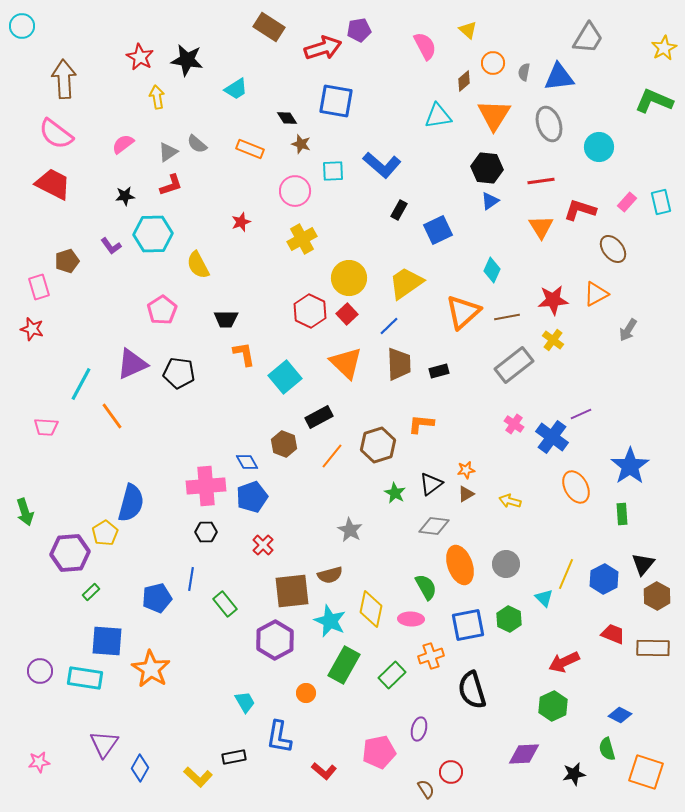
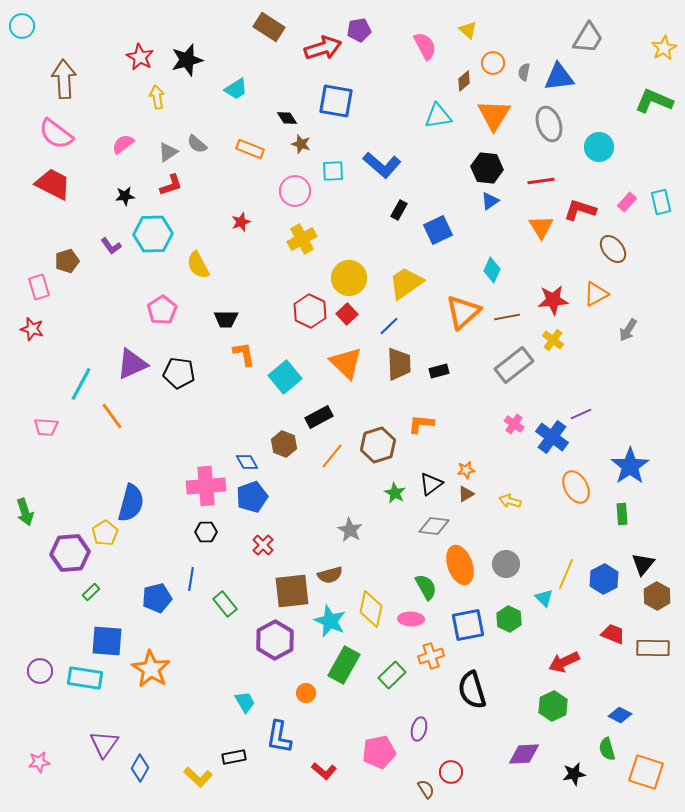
black star at (187, 60): rotated 24 degrees counterclockwise
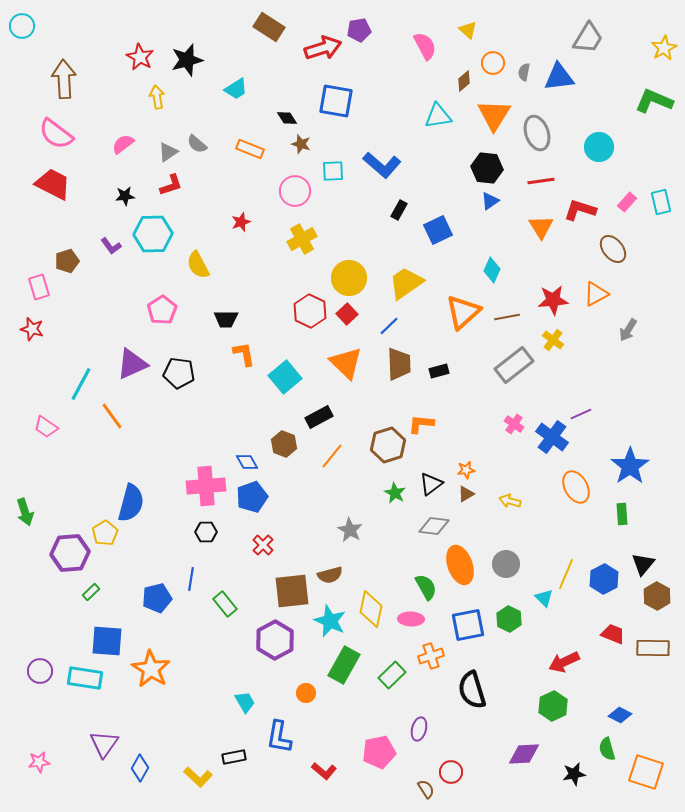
gray ellipse at (549, 124): moved 12 px left, 9 px down
pink trapezoid at (46, 427): rotated 30 degrees clockwise
brown hexagon at (378, 445): moved 10 px right
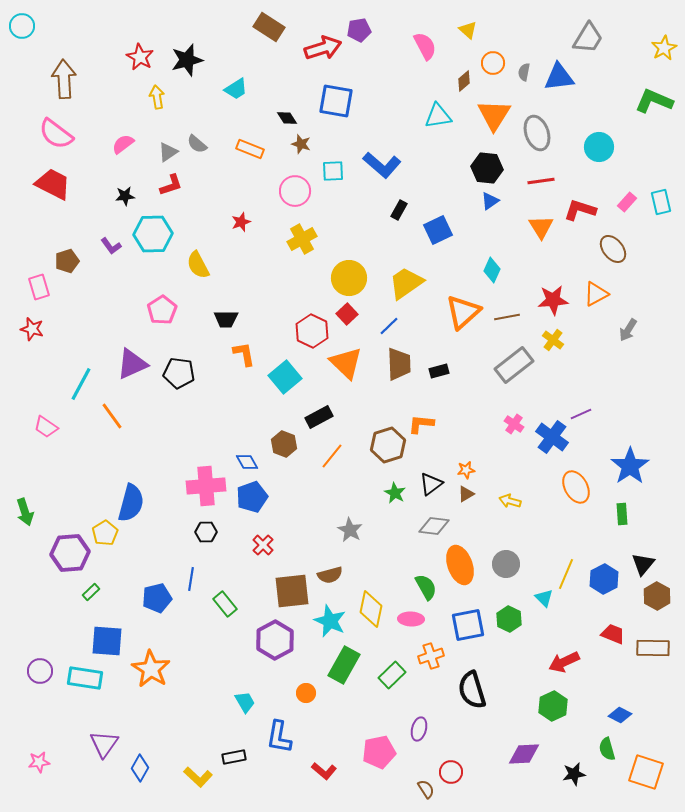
red hexagon at (310, 311): moved 2 px right, 20 px down
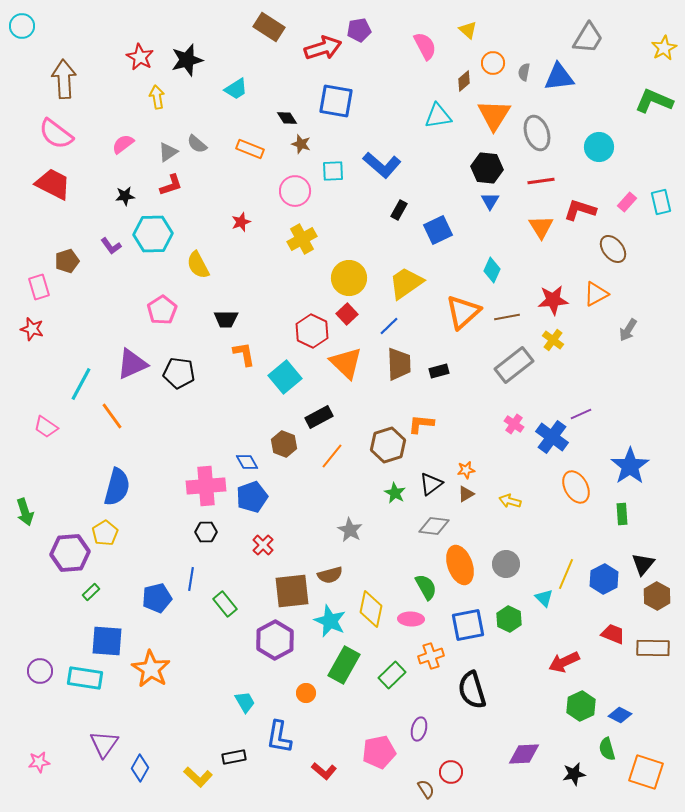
blue triangle at (490, 201): rotated 24 degrees counterclockwise
blue semicircle at (131, 503): moved 14 px left, 16 px up
green hexagon at (553, 706): moved 28 px right
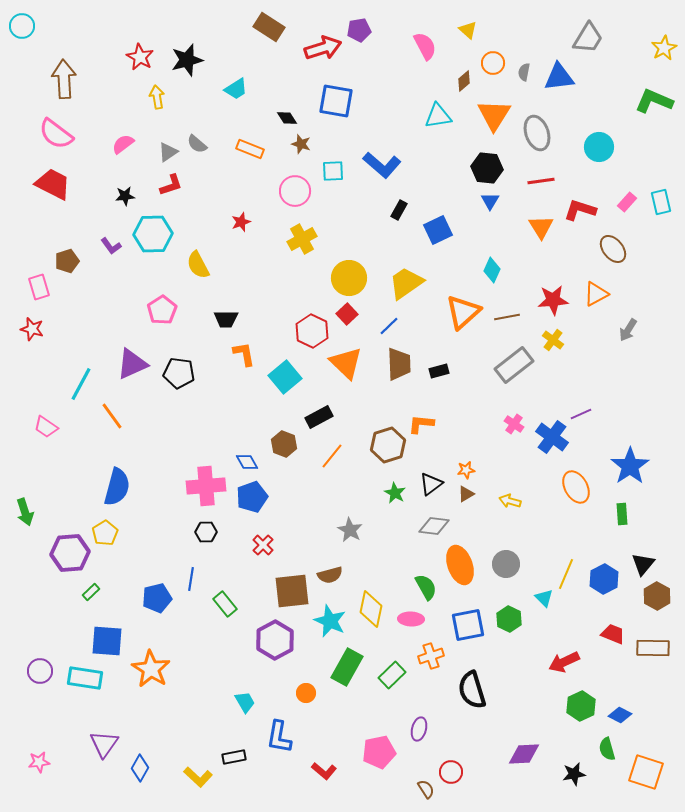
green rectangle at (344, 665): moved 3 px right, 2 px down
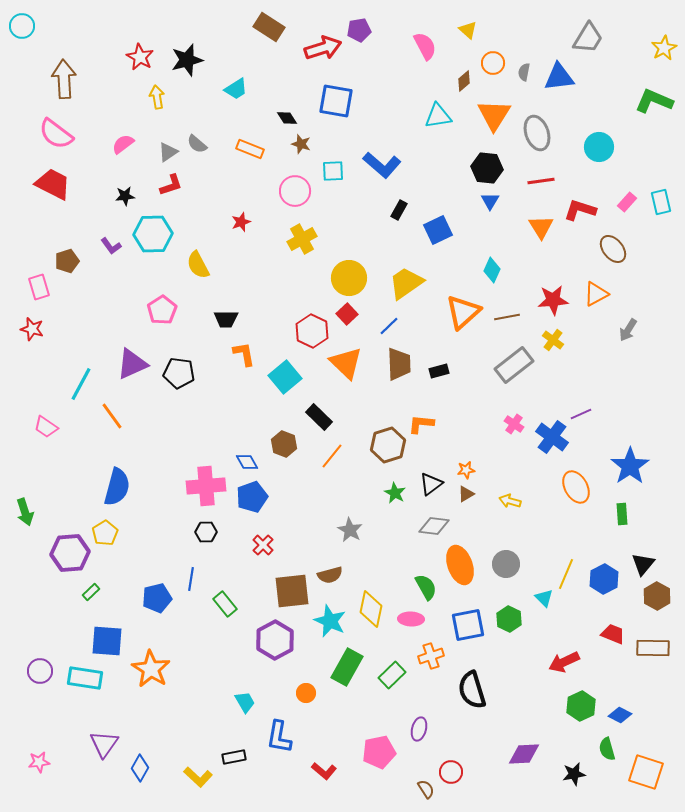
black rectangle at (319, 417): rotated 72 degrees clockwise
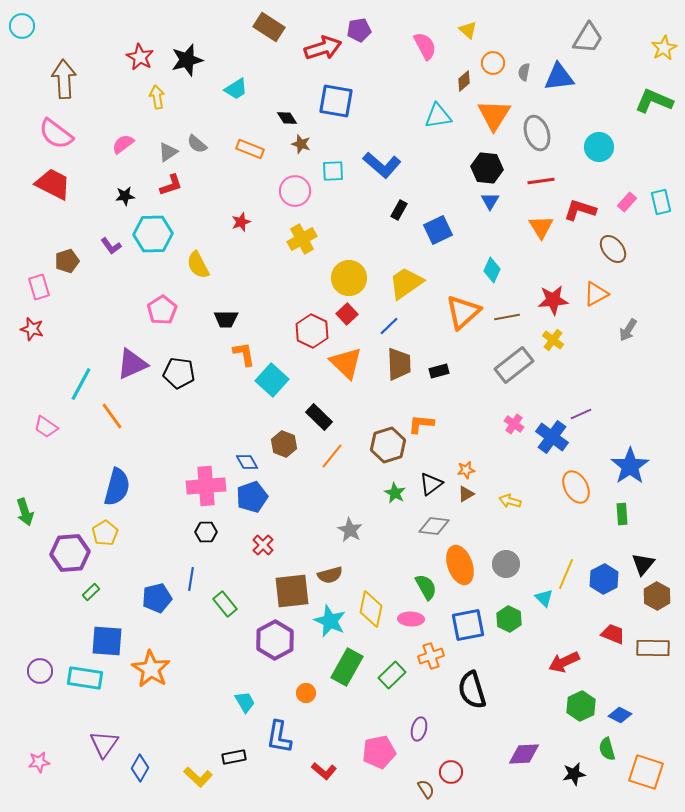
cyan square at (285, 377): moved 13 px left, 3 px down; rotated 8 degrees counterclockwise
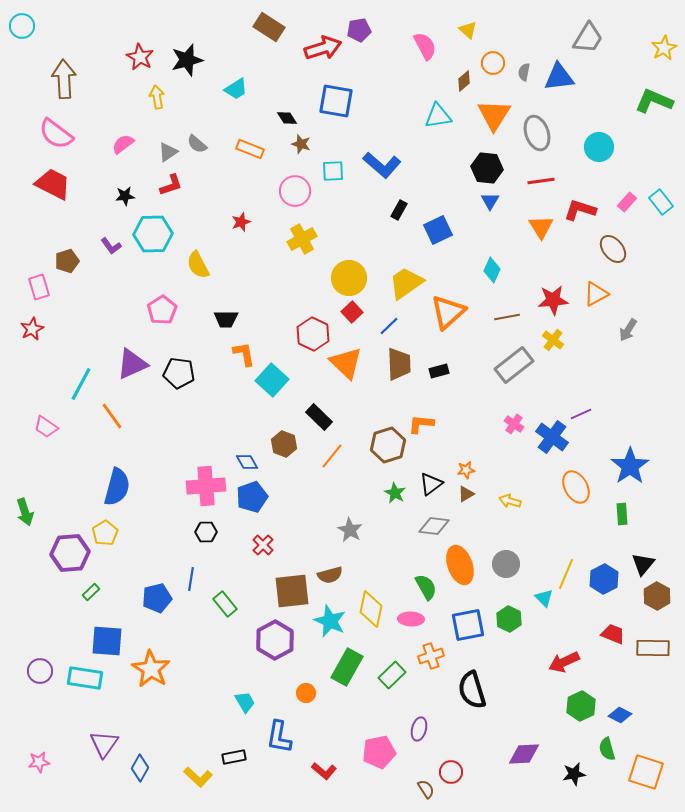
cyan rectangle at (661, 202): rotated 25 degrees counterclockwise
orange triangle at (463, 312): moved 15 px left
red square at (347, 314): moved 5 px right, 2 px up
red star at (32, 329): rotated 30 degrees clockwise
red hexagon at (312, 331): moved 1 px right, 3 px down
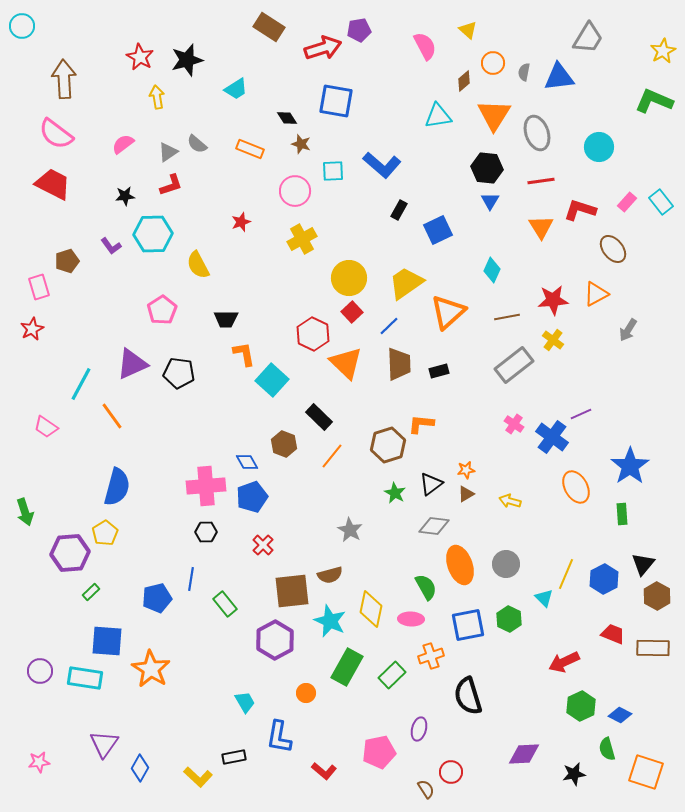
yellow star at (664, 48): moved 1 px left, 3 px down
black semicircle at (472, 690): moved 4 px left, 6 px down
